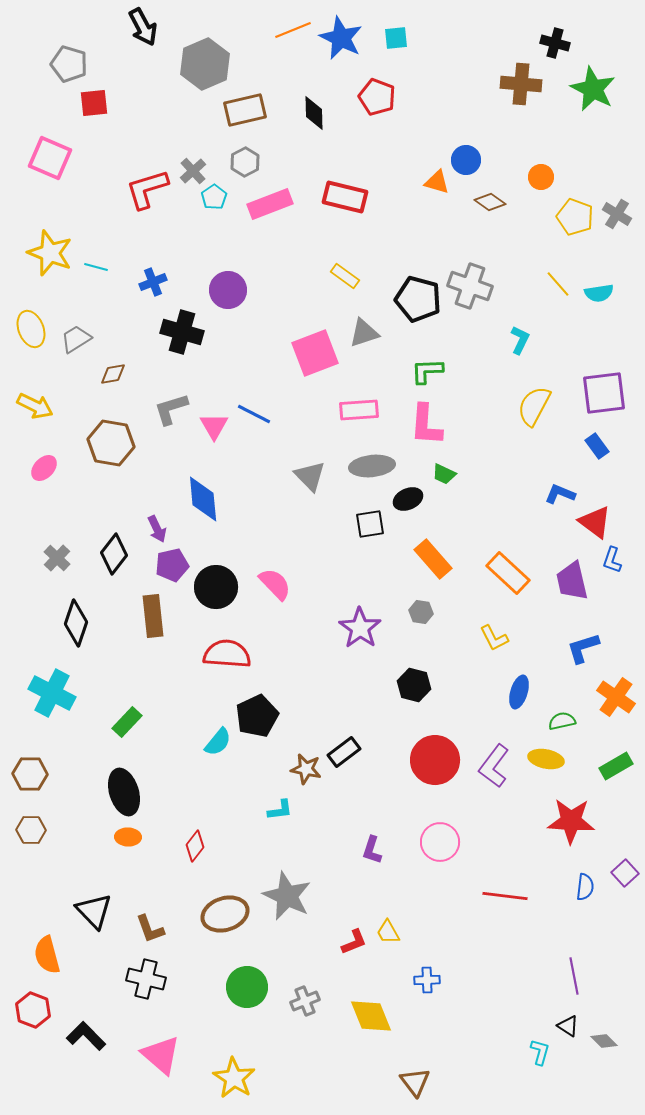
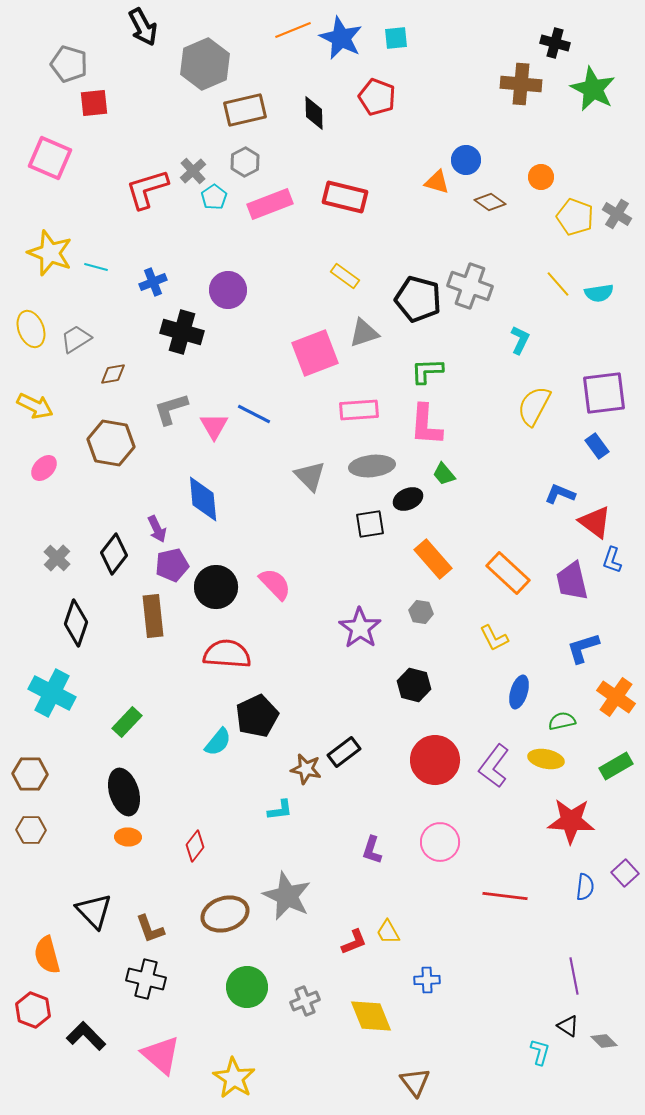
green trapezoid at (444, 474): rotated 25 degrees clockwise
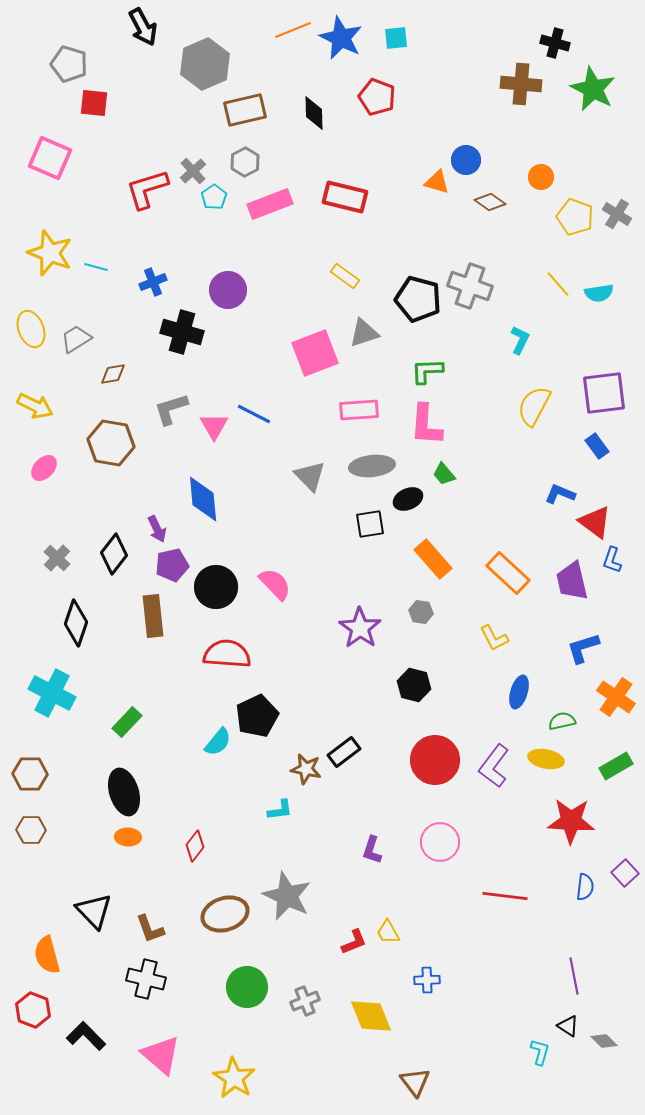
red square at (94, 103): rotated 12 degrees clockwise
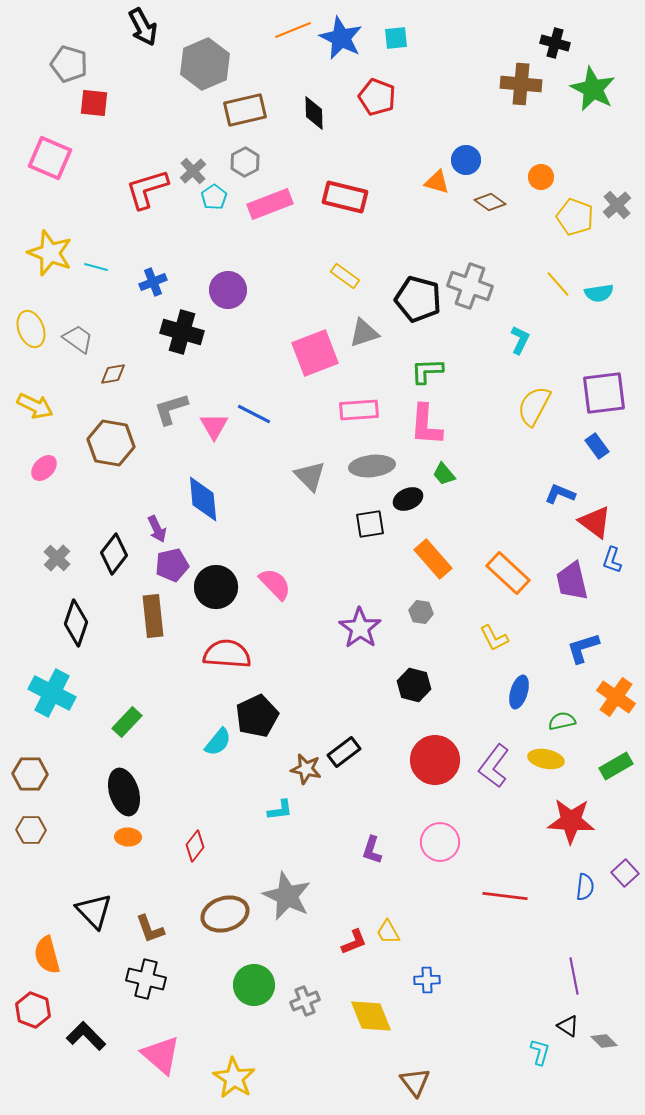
gray cross at (617, 214): moved 9 px up; rotated 16 degrees clockwise
gray trapezoid at (76, 339): moved 2 px right; rotated 68 degrees clockwise
green circle at (247, 987): moved 7 px right, 2 px up
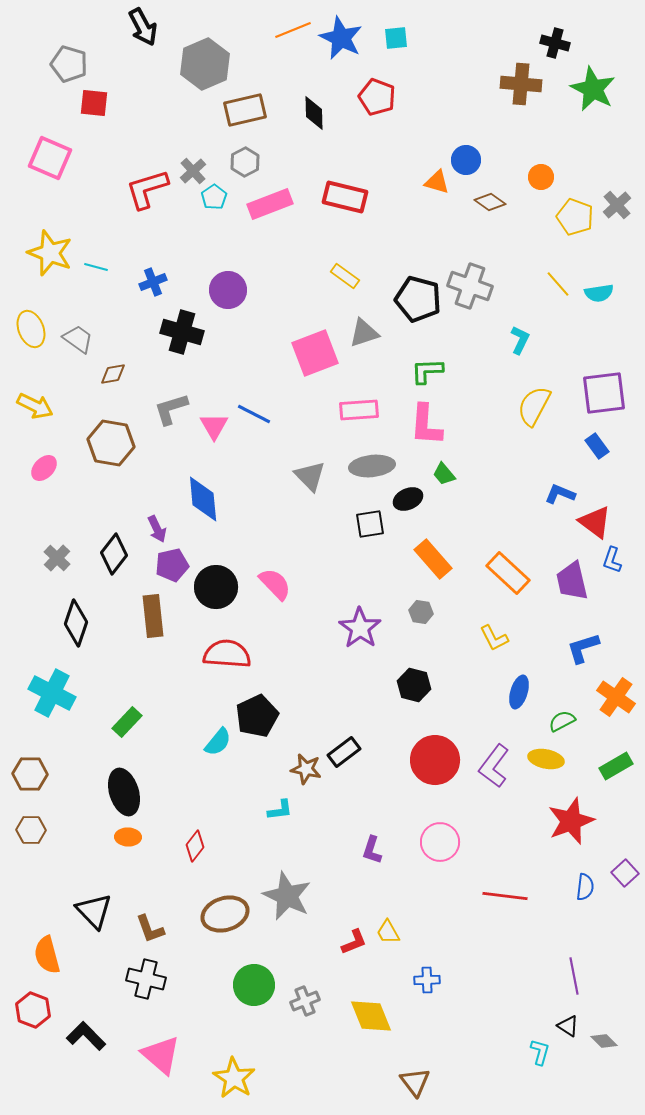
green semicircle at (562, 721): rotated 16 degrees counterclockwise
red star at (571, 821): rotated 24 degrees counterclockwise
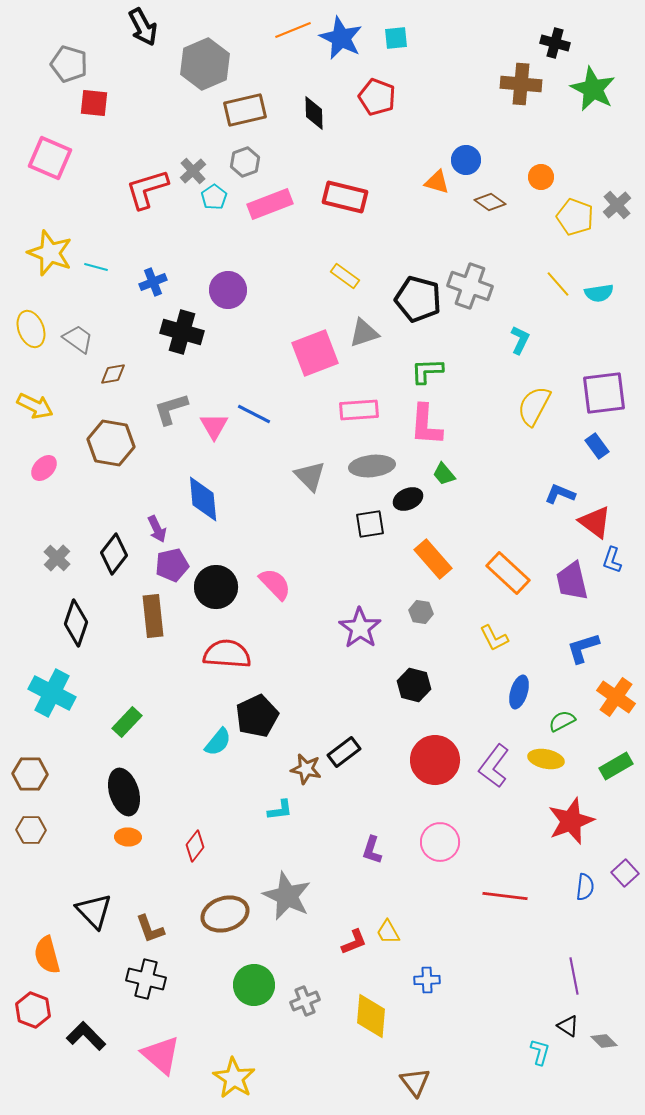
gray hexagon at (245, 162): rotated 8 degrees clockwise
yellow diamond at (371, 1016): rotated 27 degrees clockwise
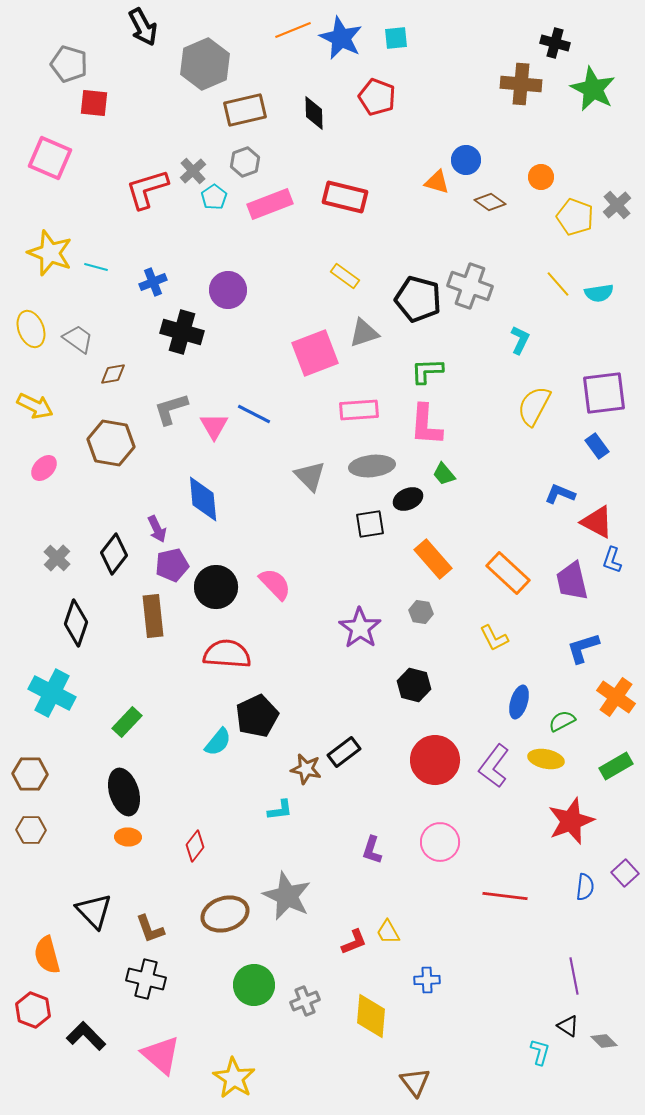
red triangle at (595, 522): moved 2 px right; rotated 9 degrees counterclockwise
blue ellipse at (519, 692): moved 10 px down
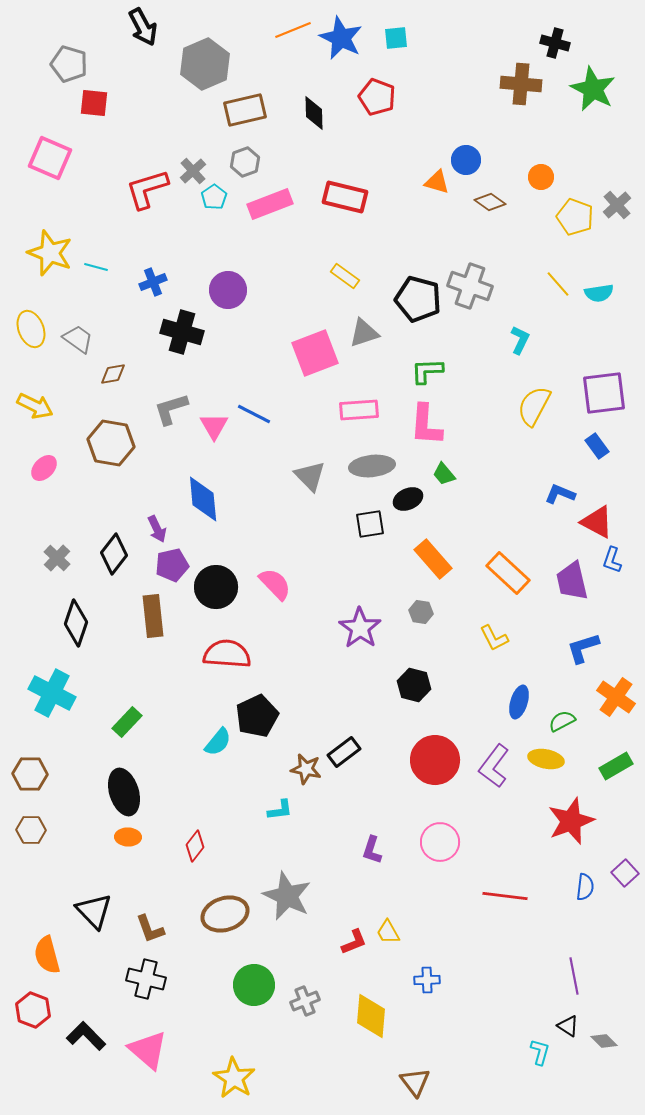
pink triangle at (161, 1055): moved 13 px left, 5 px up
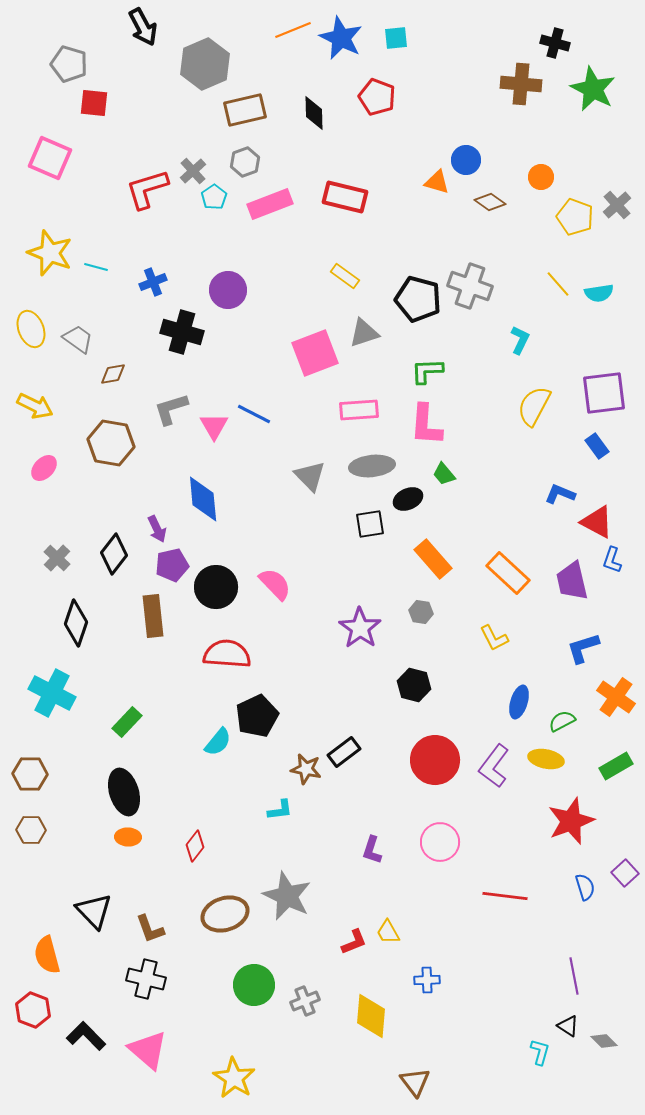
blue semicircle at (585, 887): rotated 24 degrees counterclockwise
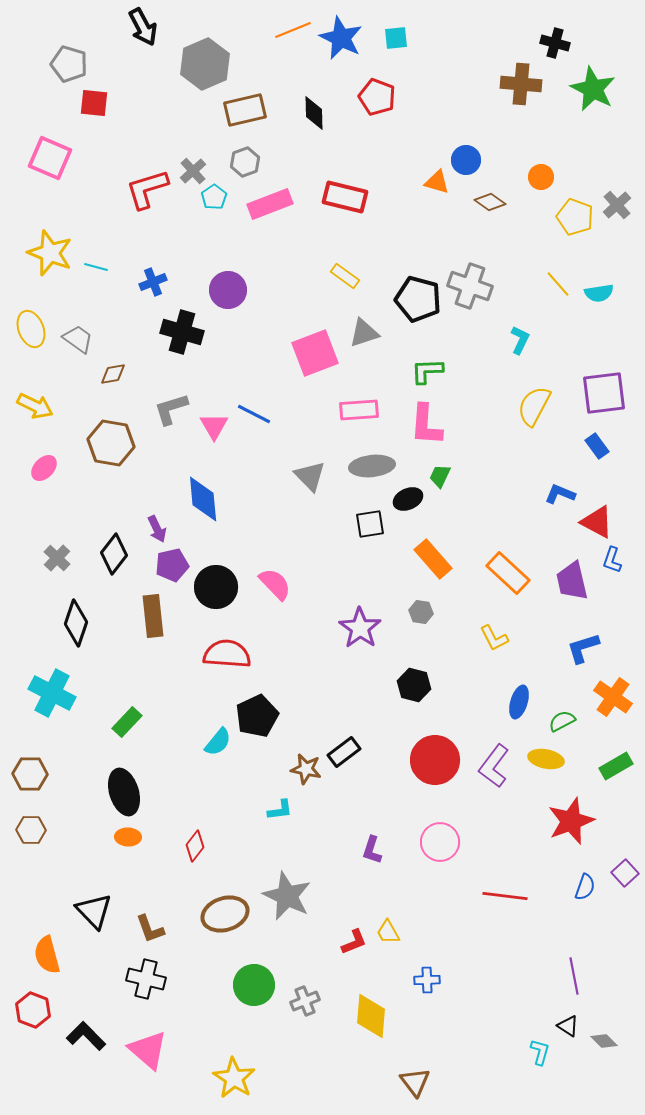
green trapezoid at (444, 474): moved 4 px left, 2 px down; rotated 65 degrees clockwise
orange cross at (616, 697): moved 3 px left
blue semicircle at (585, 887): rotated 36 degrees clockwise
